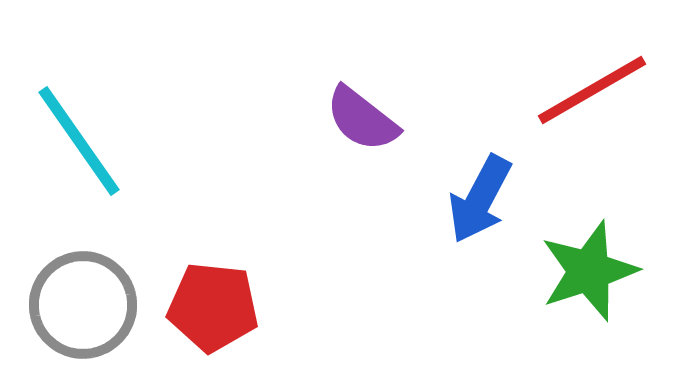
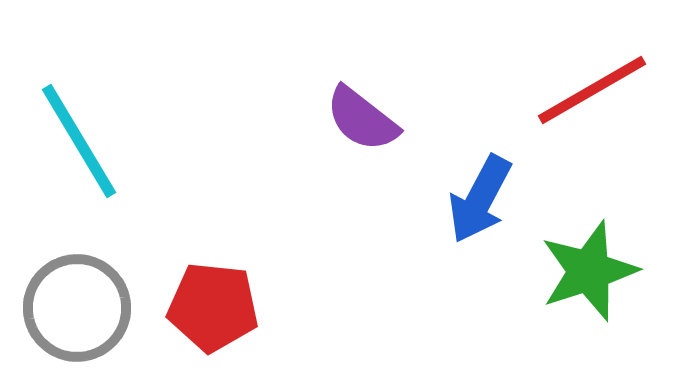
cyan line: rotated 4 degrees clockwise
gray circle: moved 6 px left, 3 px down
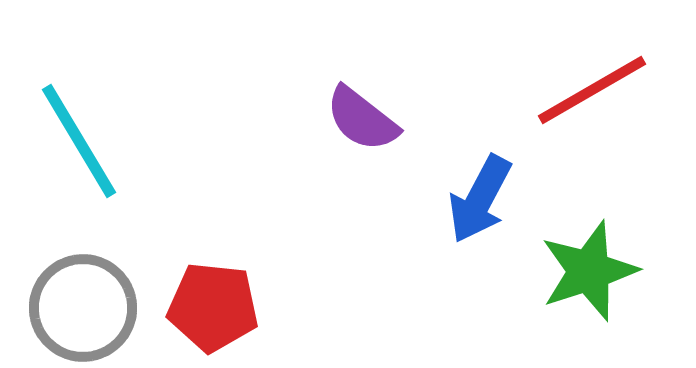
gray circle: moved 6 px right
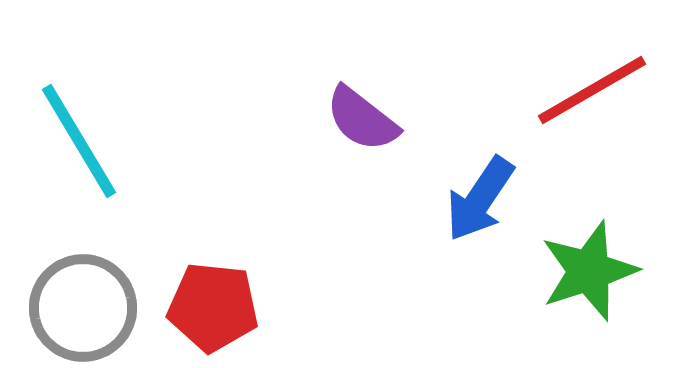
blue arrow: rotated 6 degrees clockwise
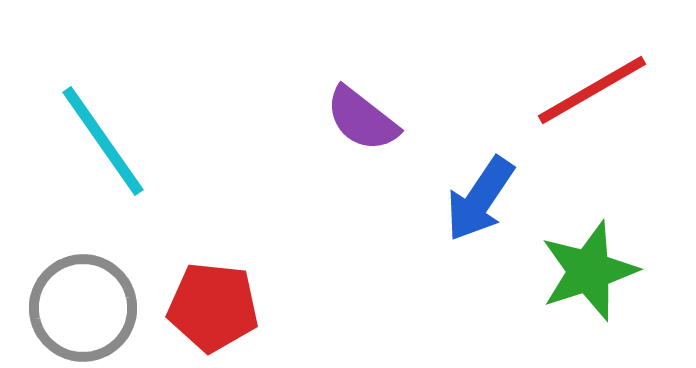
cyan line: moved 24 px right; rotated 4 degrees counterclockwise
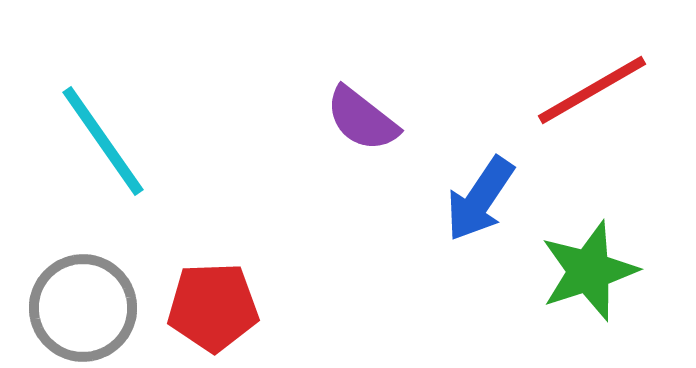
red pentagon: rotated 8 degrees counterclockwise
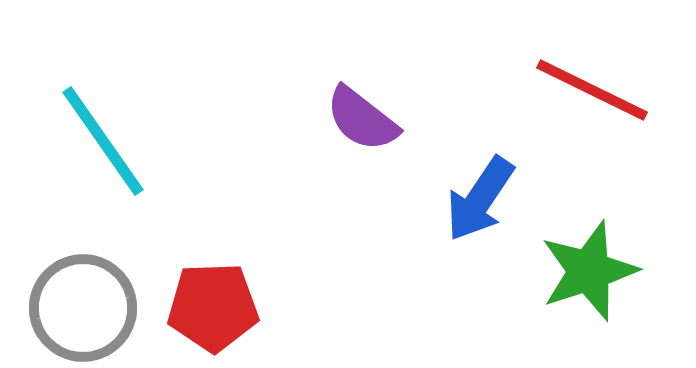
red line: rotated 56 degrees clockwise
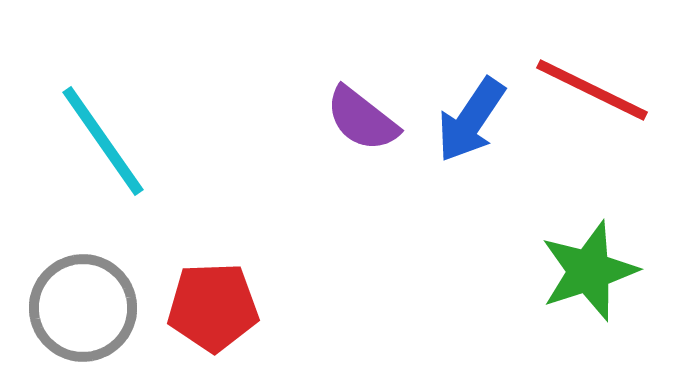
blue arrow: moved 9 px left, 79 px up
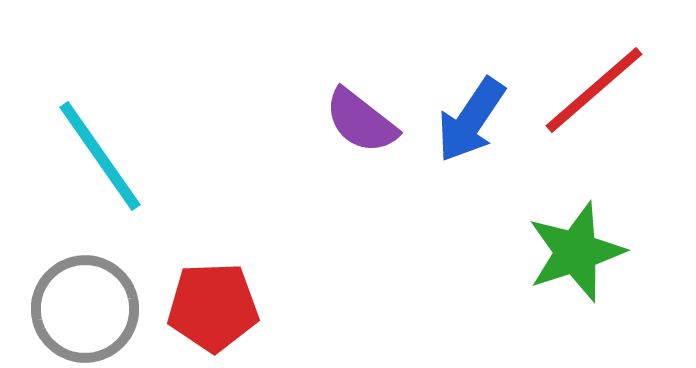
red line: moved 2 px right; rotated 67 degrees counterclockwise
purple semicircle: moved 1 px left, 2 px down
cyan line: moved 3 px left, 15 px down
green star: moved 13 px left, 19 px up
gray circle: moved 2 px right, 1 px down
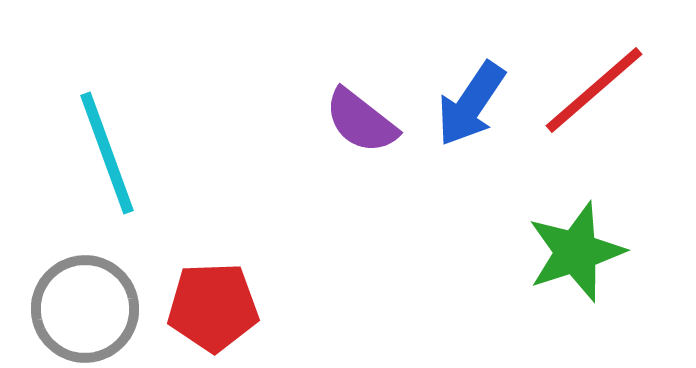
blue arrow: moved 16 px up
cyan line: moved 7 px right, 3 px up; rotated 15 degrees clockwise
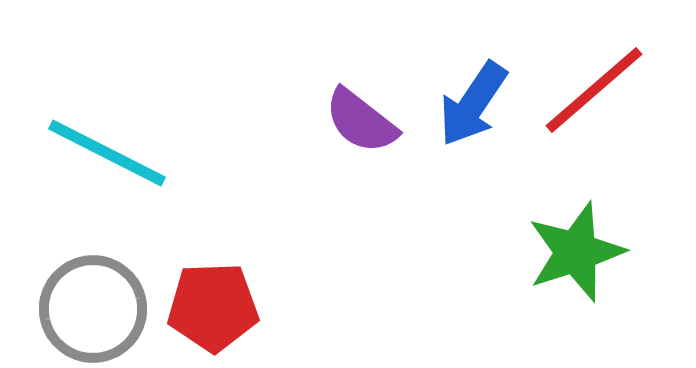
blue arrow: moved 2 px right
cyan line: rotated 43 degrees counterclockwise
gray circle: moved 8 px right
